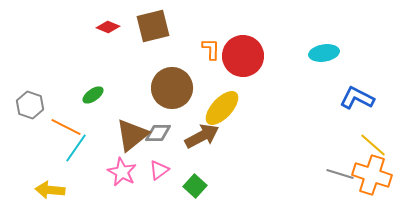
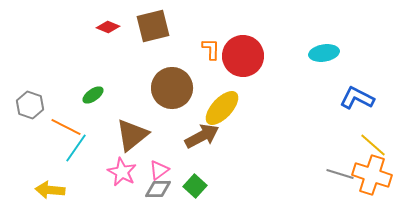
gray diamond: moved 56 px down
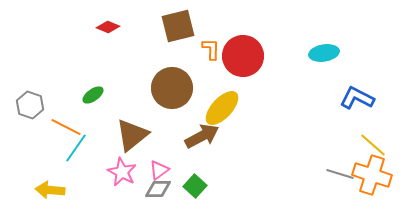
brown square: moved 25 px right
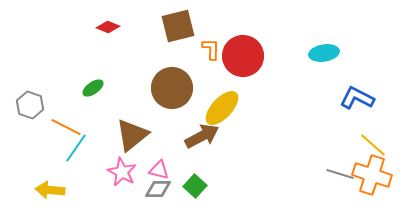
green ellipse: moved 7 px up
pink triangle: rotated 50 degrees clockwise
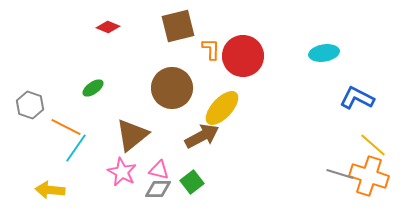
orange cross: moved 3 px left, 1 px down
green square: moved 3 px left, 4 px up; rotated 10 degrees clockwise
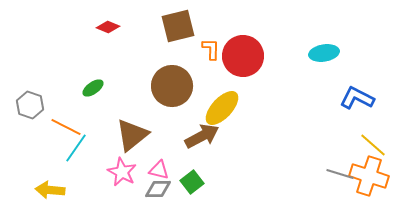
brown circle: moved 2 px up
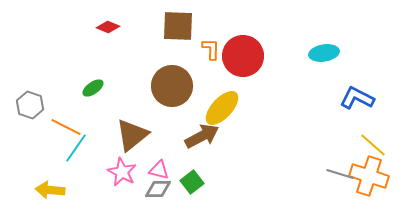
brown square: rotated 16 degrees clockwise
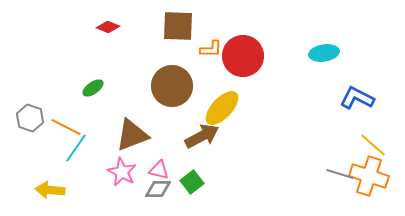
orange L-shape: rotated 90 degrees clockwise
gray hexagon: moved 13 px down
brown triangle: rotated 18 degrees clockwise
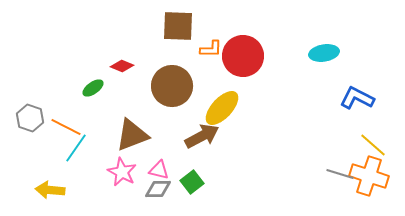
red diamond: moved 14 px right, 39 px down
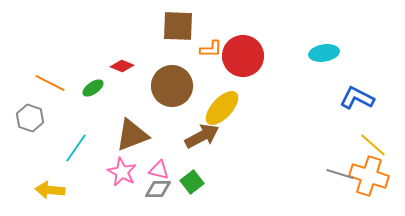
orange line: moved 16 px left, 44 px up
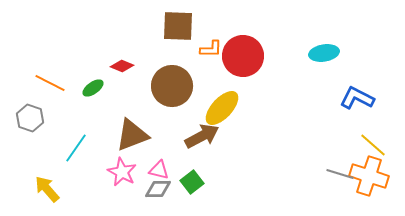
yellow arrow: moved 3 px left, 1 px up; rotated 44 degrees clockwise
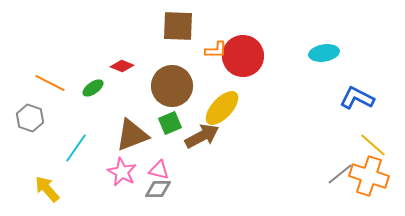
orange L-shape: moved 5 px right, 1 px down
gray line: rotated 56 degrees counterclockwise
green square: moved 22 px left, 59 px up; rotated 15 degrees clockwise
